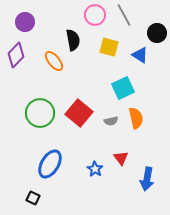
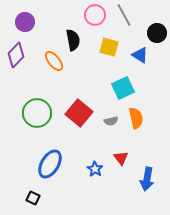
green circle: moved 3 px left
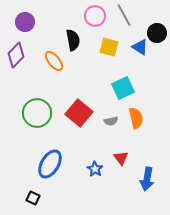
pink circle: moved 1 px down
blue triangle: moved 8 px up
